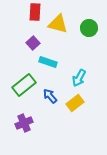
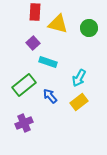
yellow rectangle: moved 4 px right, 1 px up
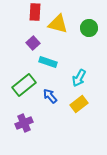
yellow rectangle: moved 2 px down
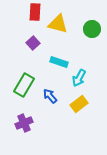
green circle: moved 3 px right, 1 px down
cyan rectangle: moved 11 px right
green rectangle: rotated 20 degrees counterclockwise
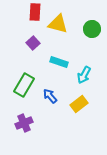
cyan arrow: moved 5 px right, 3 px up
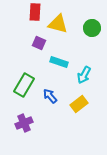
green circle: moved 1 px up
purple square: moved 6 px right; rotated 24 degrees counterclockwise
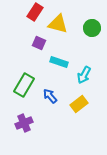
red rectangle: rotated 30 degrees clockwise
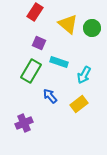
yellow triangle: moved 10 px right; rotated 25 degrees clockwise
green rectangle: moved 7 px right, 14 px up
